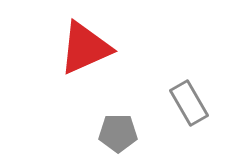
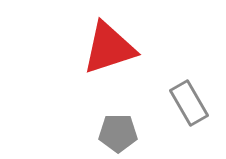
red triangle: moved 24 px right; rotated 6 degrees clockwise
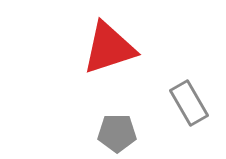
gray pentagon: moved 1 px left
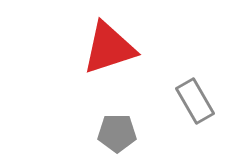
gray rectangle: moved 6 px right, 2 px up
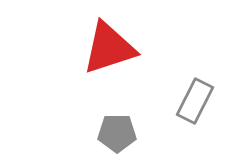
gray rectangle: rotated 57 degrees clockwise
